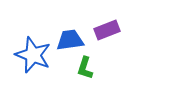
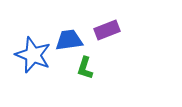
blue trapezoid: moved 1 px left
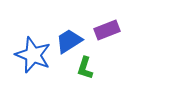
blue trapezoid: moved 1 px down; rotated 24 degrees counterclockwise
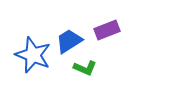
green L-shape: rotated 85 degrees counterclockwise
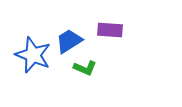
purple rectangle: moved 3 px right; rotated 25 degrees clockwise
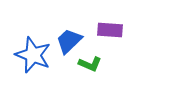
blue trapezoid: rotated 12 degrees counterclockwise
green L-shape: moved 5 px right, 4 px up
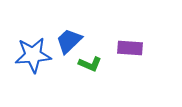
purple rectangle: moved 20 px right, 18 px down
blue star: rotated 27 degrees counterclockwise
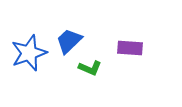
blue star: moved 4 px left, 2 px up; rotated 15 degrees counterclockwise
green L-shape: moved 4 px down
